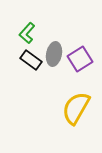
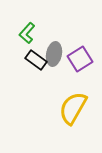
black rectangle: moved 5 px right
yellow semicircle: moved 3 px left
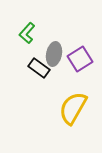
black rectangle: moved 3 px right, 8 px down
